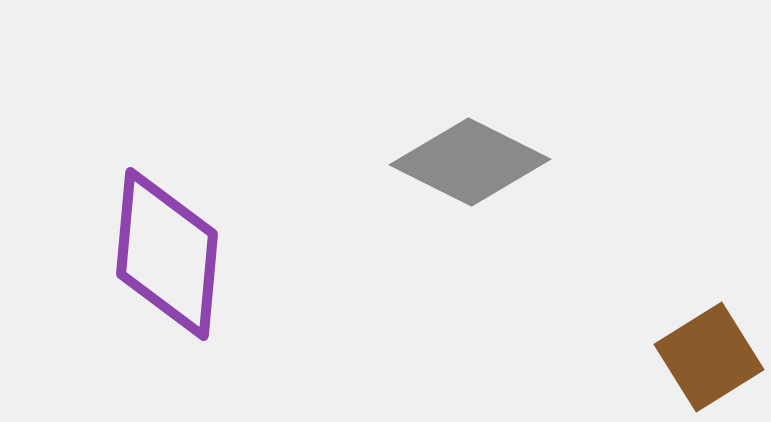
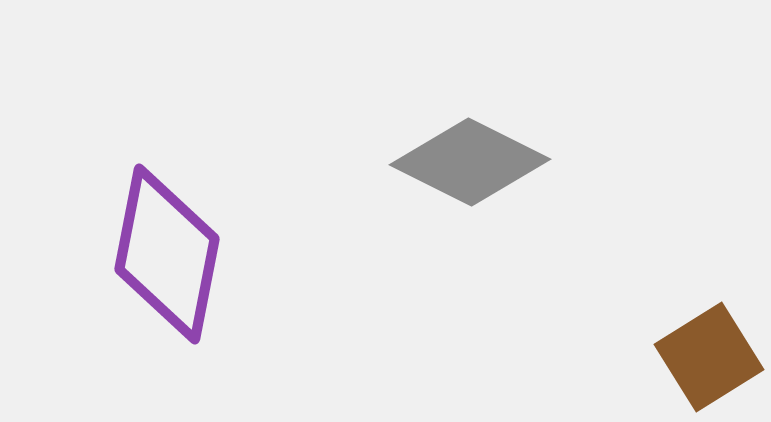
purple diamond: rotated 6 degrees clockwise
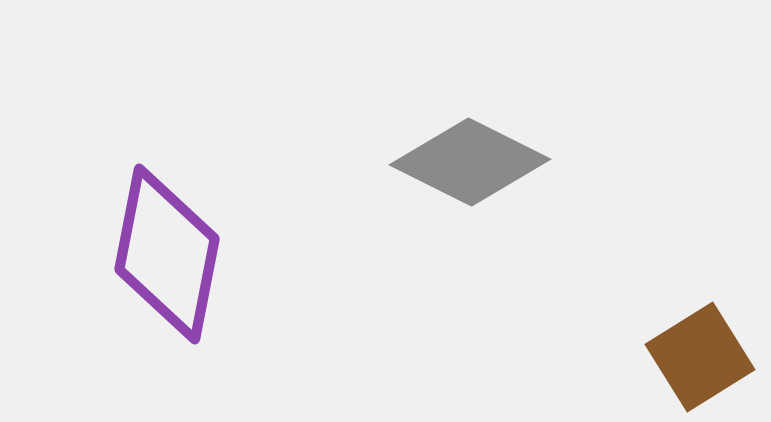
brown square: moved 9 px left
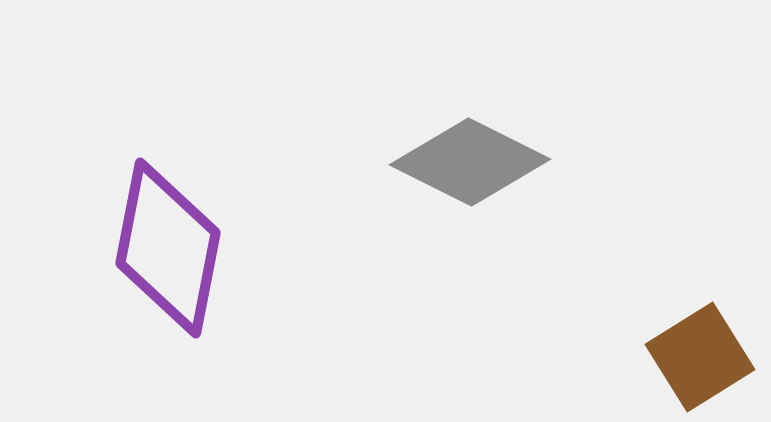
purple diamond: moved 1 px right, 6 px up
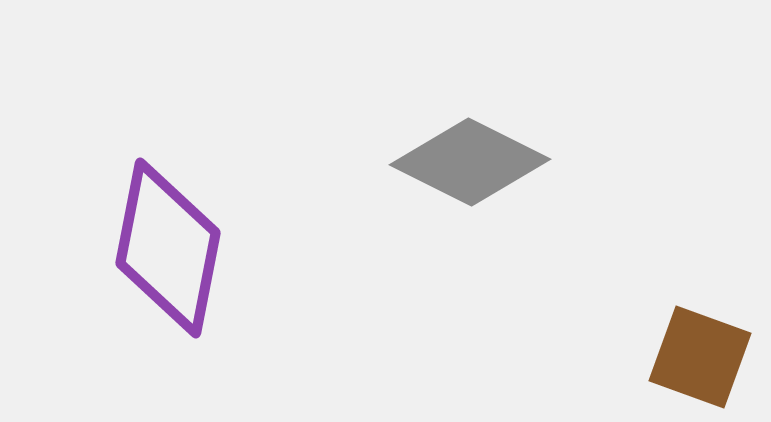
brown square: rotated 38 degrees counterclockwise
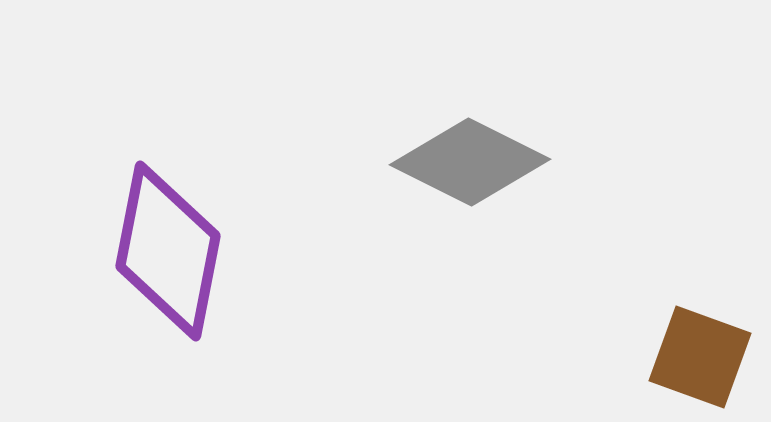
purple diamond: moved 3 px down
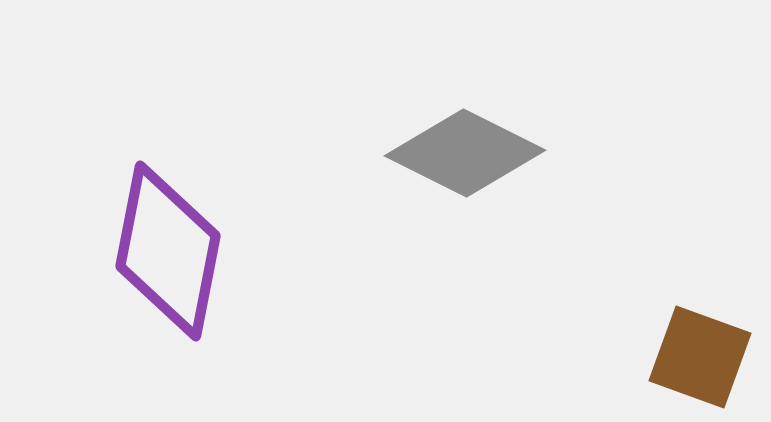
gray diamond: moved 5 px left, 9 px up
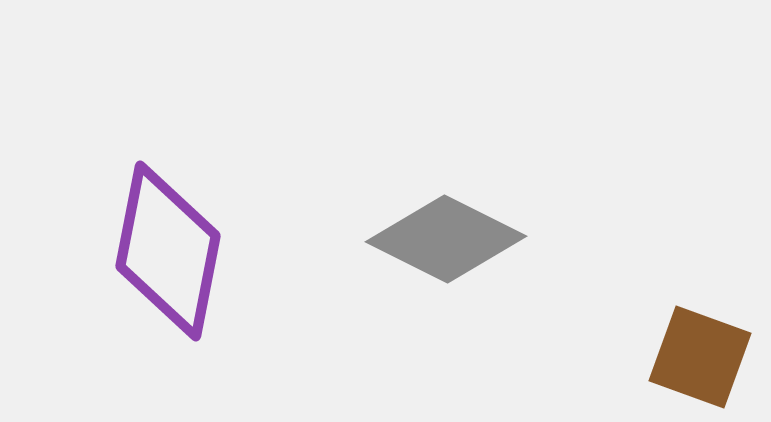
gray diamond: moved 19 px left, 86 px down
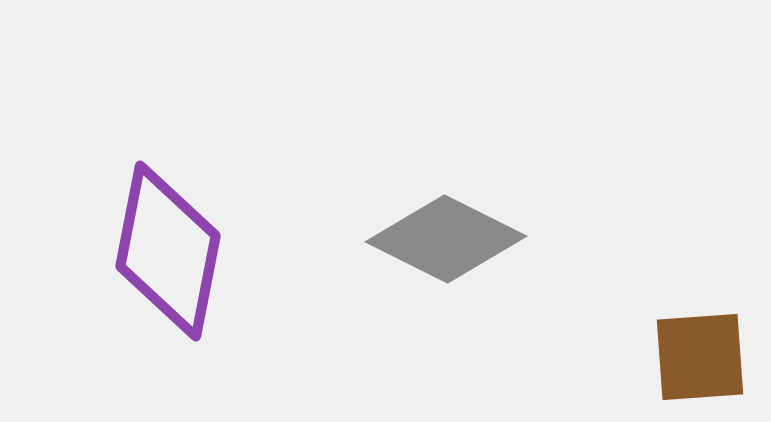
brown square: rotated 24 degrees counterclockwise
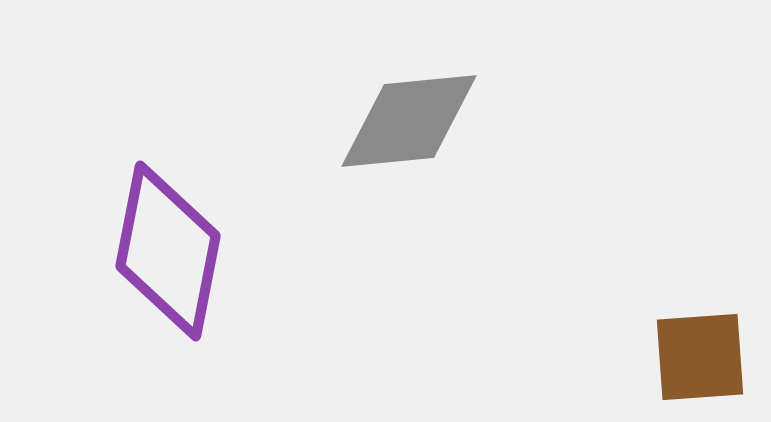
gray diamond: moved 37 px left, 118 px up; rotated 32 degrees counterclockwise
